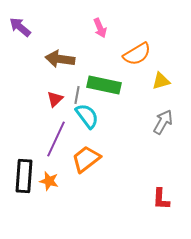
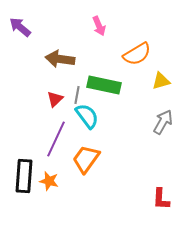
pink arrow: moved 1 px left, 2 px up
orange trapezoid: rotated 16 degrees counterclockwise
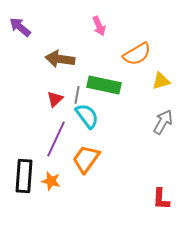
orange star: moved 2 px right
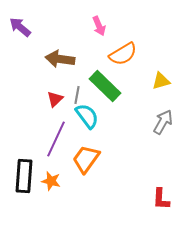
orange semicircle: moved 14 px left
green rectangle: moved 1 px right, 1 px down; rotated 32 degrees clockwise
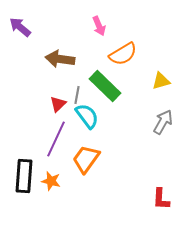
red triangle: moved 3 px right, 5 px down
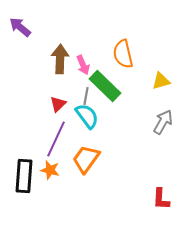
pink arrow: moved 16 px left, 39 px down
orange semicircle: rotated 108 degrees clockwise
brown arrow: rotated 84 degrees clockwise
gray line: moved 9 px right, 1 px down
orange star: moved 1 px left, 11 px up
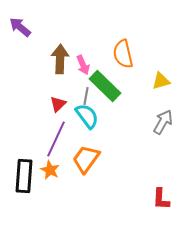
orange star: rotated 12 degrees clockwise
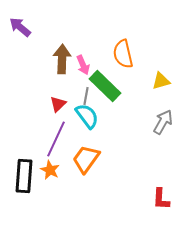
brown arrow: moved 2 px right
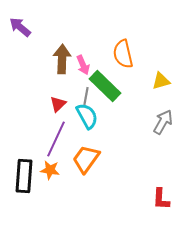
cyan semicircle: rotated 8 degrees clockwise
orange star: rotated 18 degrees counterclockwise
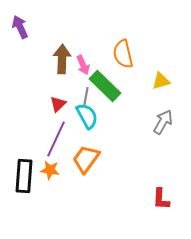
purple arrow: rotated 25 degrees clockwise
